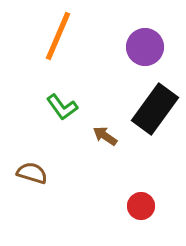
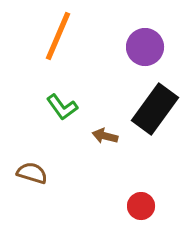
brown arrow: rotated 20 degrees counterclockwise
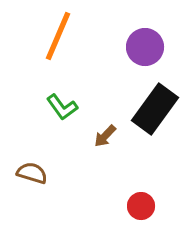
brown arrow: rotated 60 degrees counterclockwise
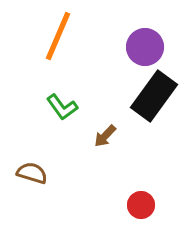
black rectangle: moved 1 px left, 13 px up
red circle: moved 1 px up
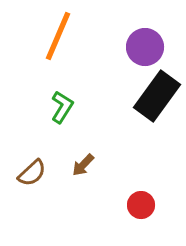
black rectangle: moved 3 px right
green L-shape: rotated 112 degrees counterclockwise
brown arrow: moved 22 px left, 29 px down
brown semicircle: rotated 120 degrees clockwise
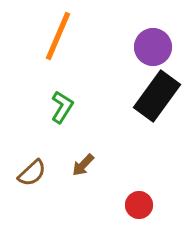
purple circle: moved 8 px right
red circle: moved 2 px left
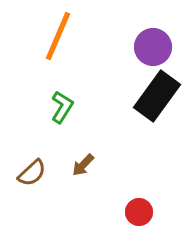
red circle: moved 7 px down
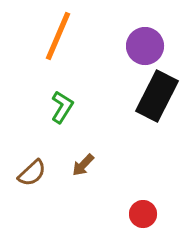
purple circle: moved 8 px left, 1 px up
black rectangle: rotated 9 degrees counterclockwise
red circle: moved 4 px right, 2 px down
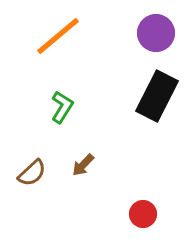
orange line: rotated 27 degrees clockwise
purple circle: moved 11 px right, 13 px up
